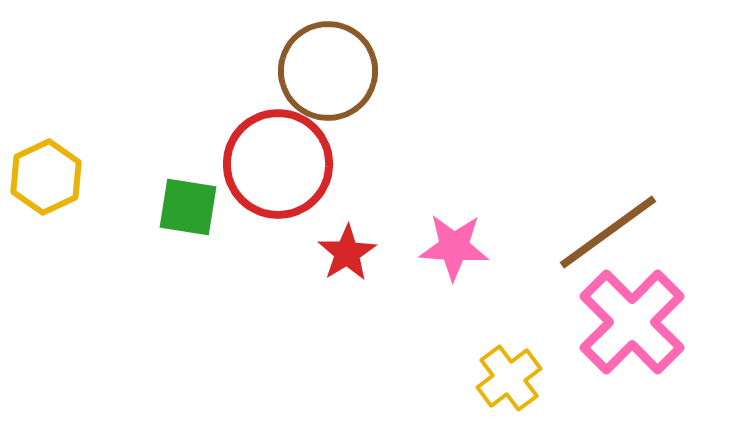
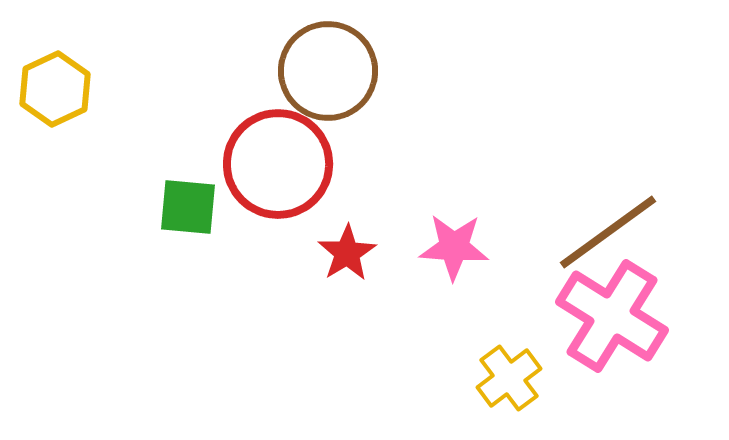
yellow hexagon: moved 9 px right, 88 px up
green square: rotated 4 degrees counterclockwise
pink cross: moved 20 px left, 6 px up; rotated 13 degrees counterclockwise
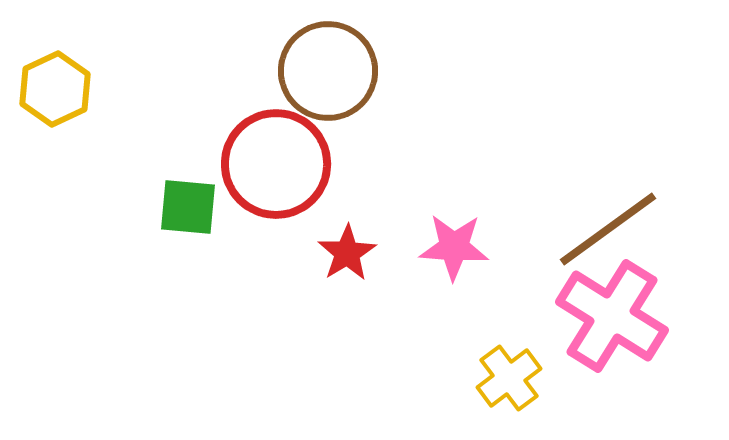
red circle: moved 2 px left
brown line: moved 3 px up
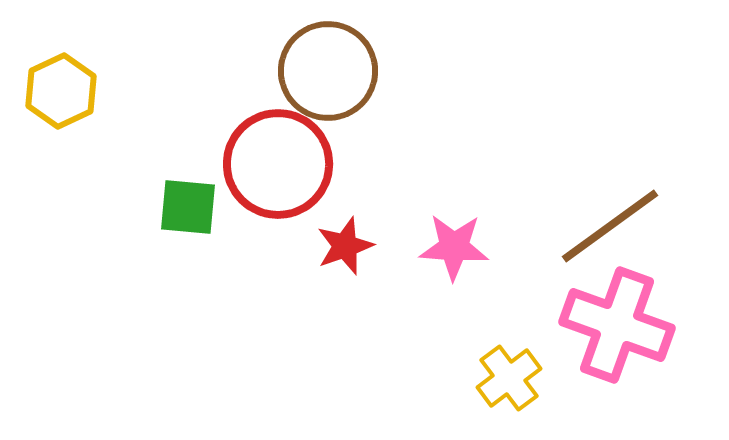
yellow hexagon: moved 6 px right, 2 px down
red circle: moved 2 px right
brown line: moved 2 px right, 3 px up
red star: moved 2 px left, 7 px up; rotated 12 degrees clockwise
pink cross: moved 5 px right, 9 px down; rotated 12 degrees counterclockwise
